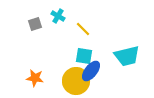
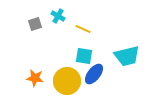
yellow line: rotated 21 degrees counterclockwise
blue ellipse: moved 3 px right, 3 px down
yellow circle: moved 9 px left
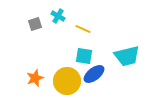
blue ellipse: rotated 15 degrees clockwise
orange star: rotated 30 degrees counterclockwise
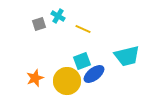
gray square: moved 4 px right
cyan square: moved 2 px left, 5 px down; rotated 30 degrees counterclockwise
